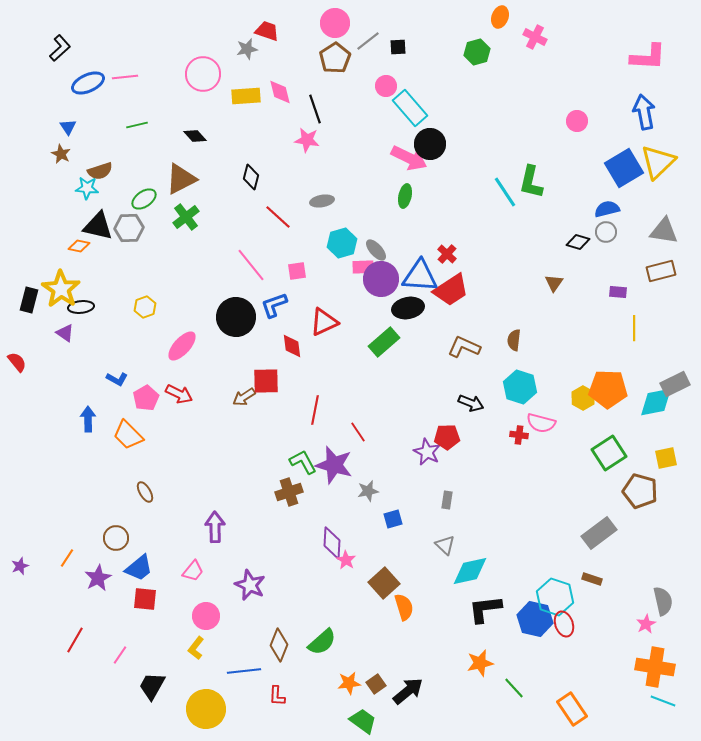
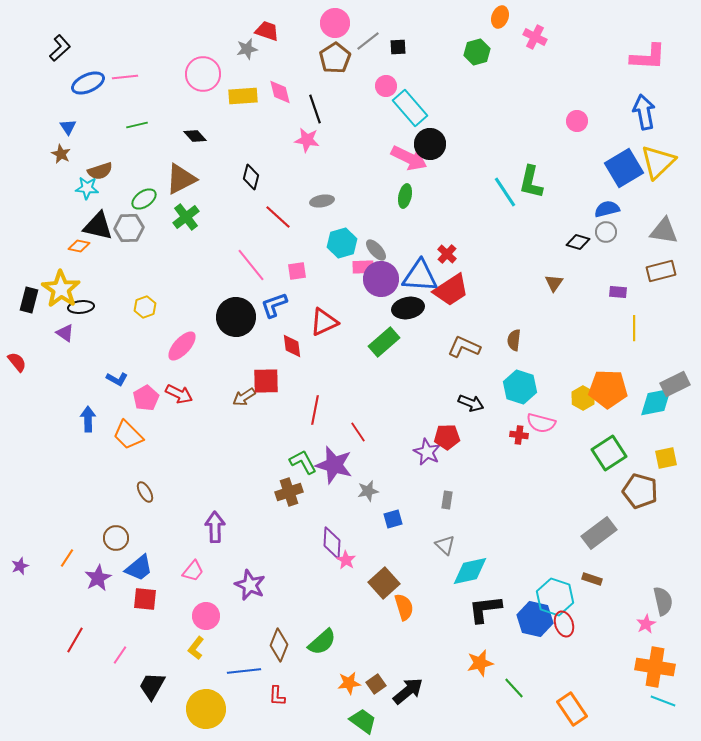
yellow rectangle at (246, 96): moved 3 px left
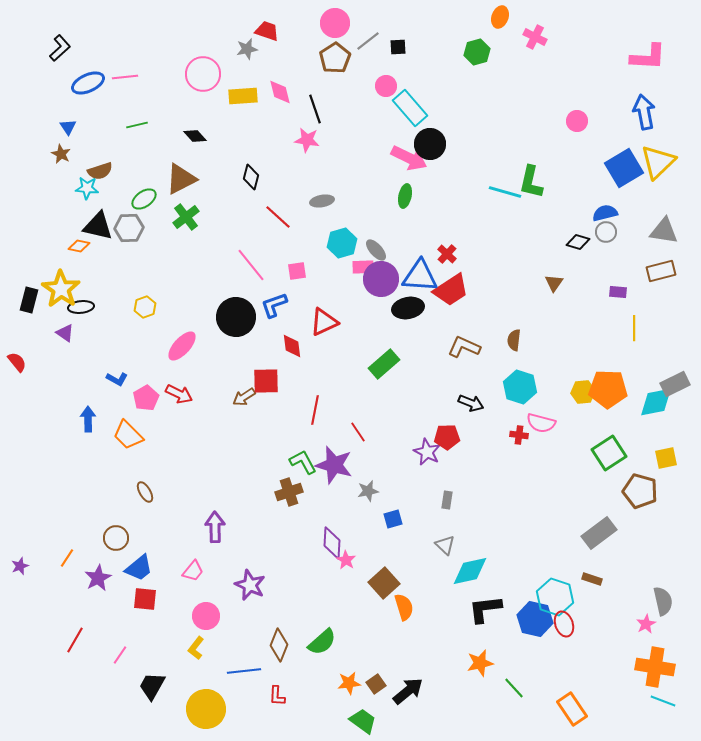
cyan line at (505, 192): rotated 40 degrees counterclockwise
blue semicircle at (607, 209): moved 2 px left, 4 px down
green rectangle at (384, 342): moved 22 px down
yellow hexagon at (583, 398): moved 6 px up; rotated 25 degrees clockwise
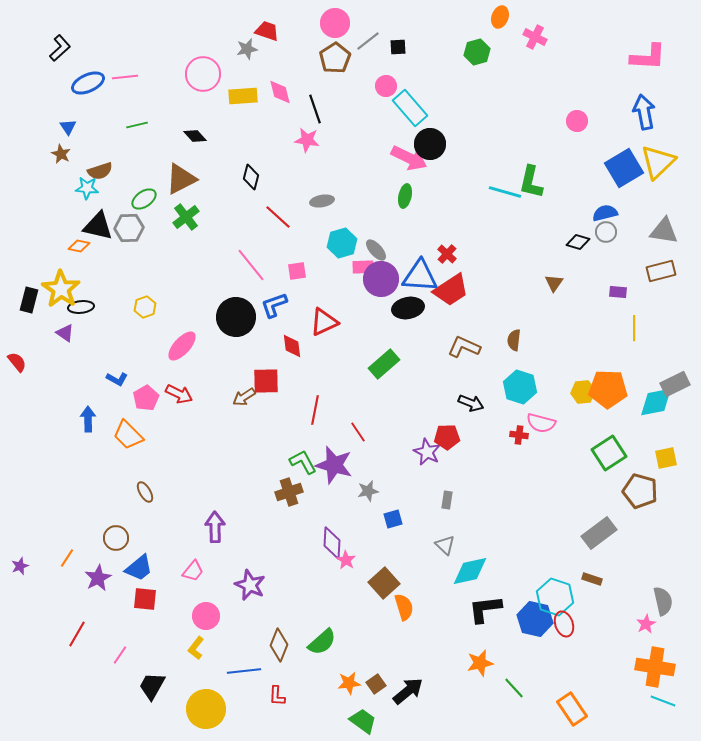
red line at (75, 640): moved 2 px right, 6 px up
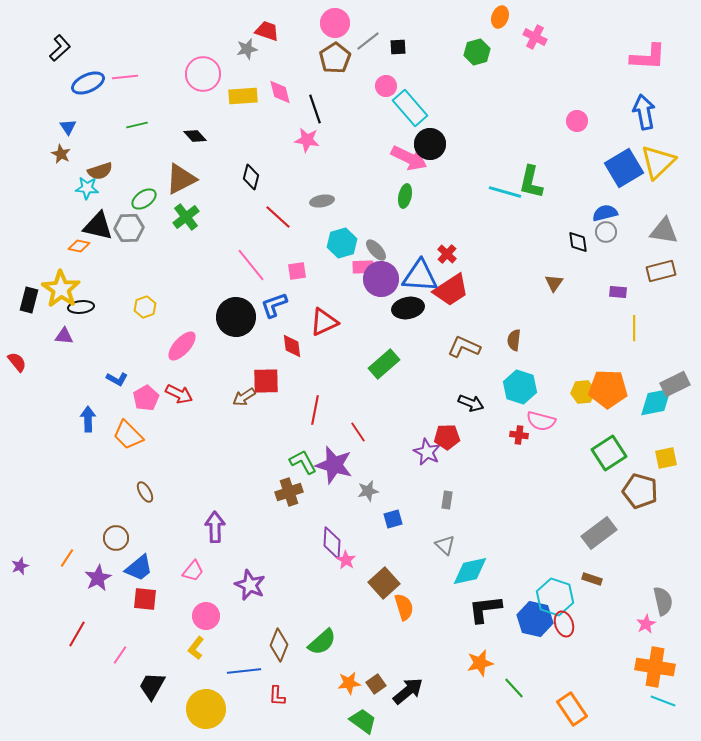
black diamond at (578, 242): rotated 65 degrees clockwise
purple triangle at (65, 333): moved 1 px left, 3 px down; rotated 30 degrees counterclockwise
pink semicircle at (541, 423): moved 2 px up
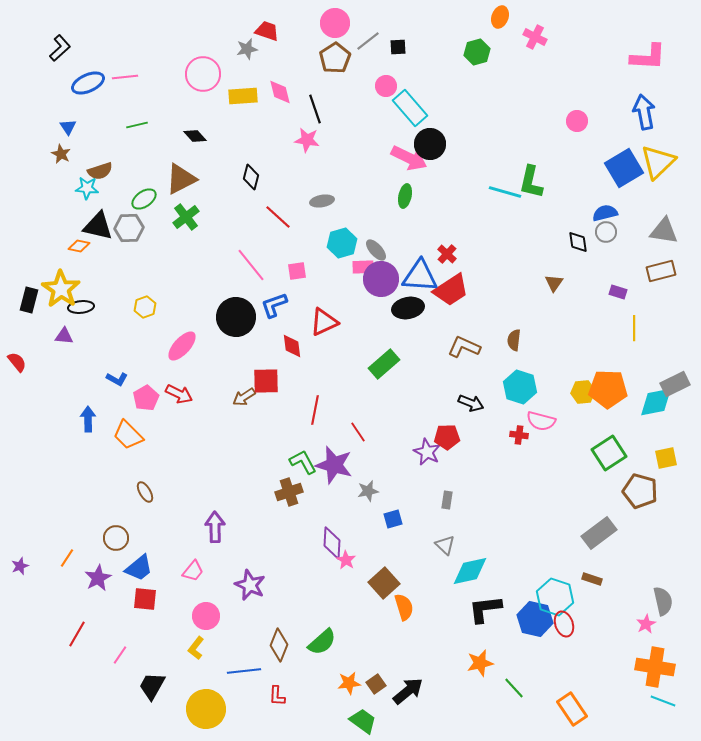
purple rectangle at (618, 292): rotated 12 degrees clockwise
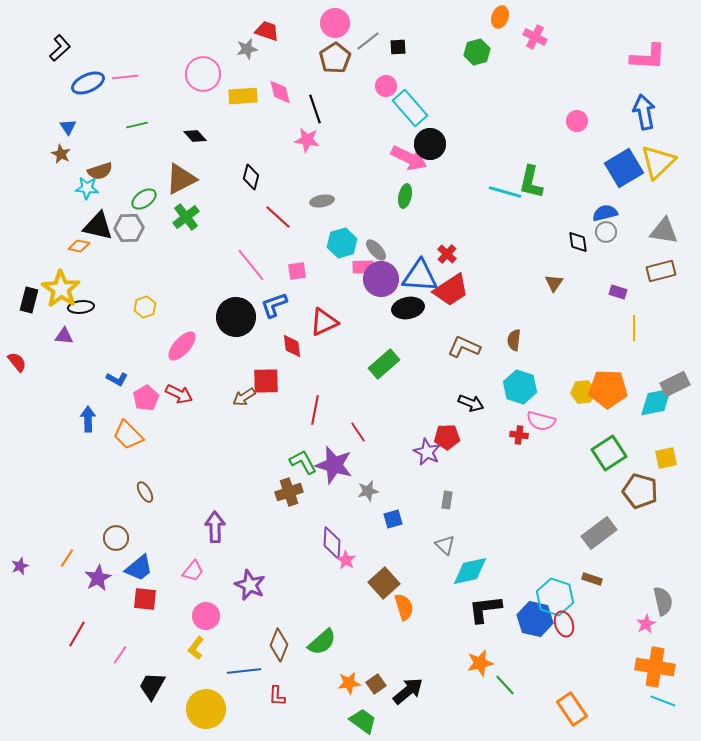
green line at (514, 688): moved 9 px left, 3 px up
